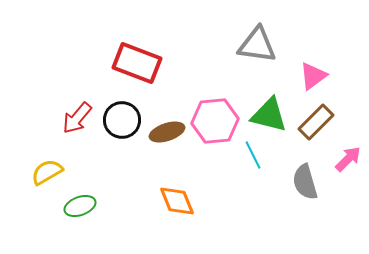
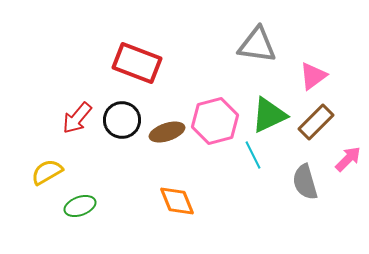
green triangle: rotated 39 degrees counterclockwise
pink hexagon: rotated 9 degrees counterclockwise
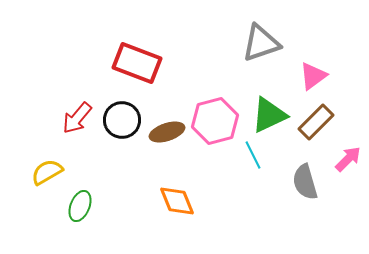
gray triangle: moved 4 px right, 2 px up; rotated 27 degrees counterclockwise
green ellipse: rotated 48 degrees counterclockwise
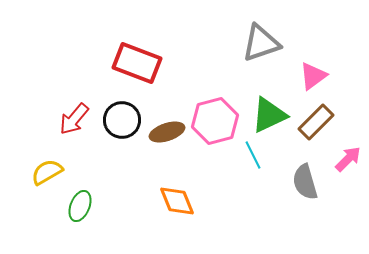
red arrow: moved 3 px left, 1 px down
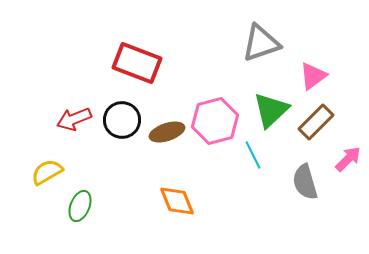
green triangle: moved 2 px right, 5 px up; rotated 18 degrees counterclockwise
red arrow: rotated 28 degrees clockwise
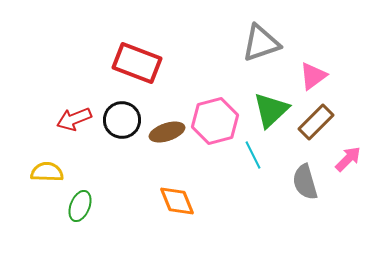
yellow semicircle: rotated 32 degrees clockwise
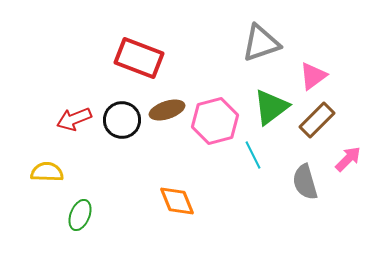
red rectangle: moved 2 px right, 5 px up
green triangle: moved 3 px up; rotated 6 degrees clockwise
brown rectangle: moved 1 px right, 2 px up
brown ellipse: moved 22 px up
green ellipse: moved 9 px down
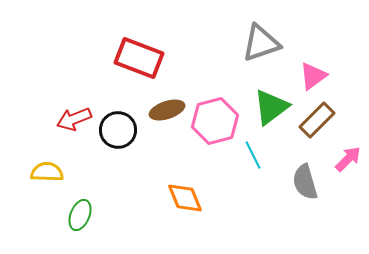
black circle: moved 4 px left, 10 px down
orange diamond: moved 8 px right, 3 px up
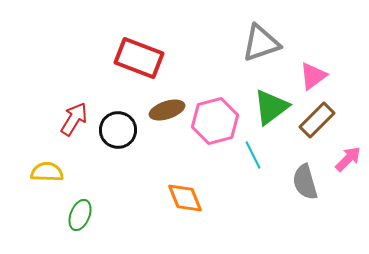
red arrow: rotated 144 degrees clockwise
